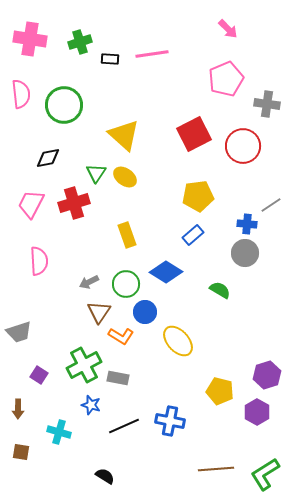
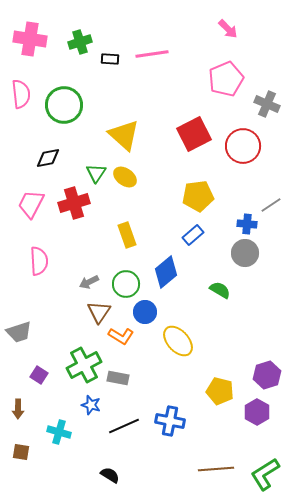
gray cross at (267, 104): rotated 15 degrees clockwise
blue diamond at (166, 272): rotated 72 degrees counterclockwise
black semicircle at (105, 476): moved 5 px right, 1 px up
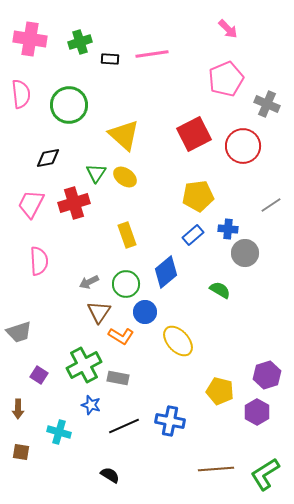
green circle at (64, 105): moved 5 px right
blue cross at (247, 224): moved 19 px left, 5 px down
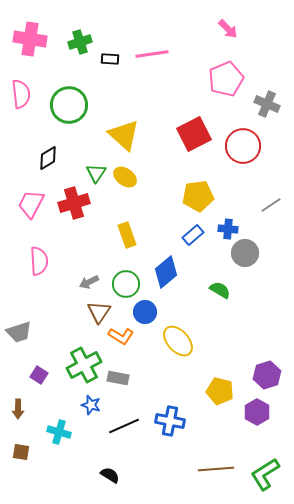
black diamond at (48, 158): rotated 20 degrees counterclockwise
